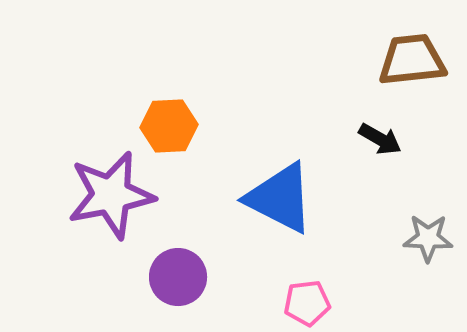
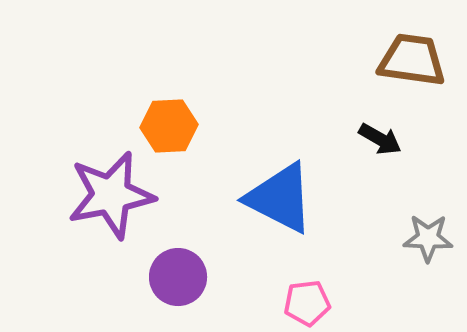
brown trapezoid: rotated 14 degrees clockwise
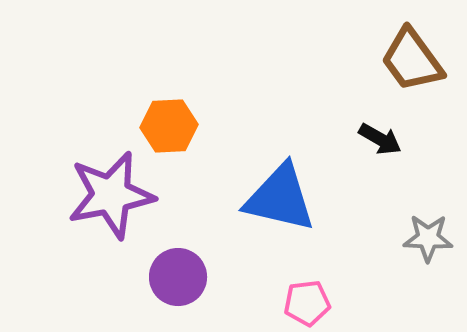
brown trapezoid: rotated 134 degrees counterclockwise
blue triangle: rotated 14 degrees counterclockwise
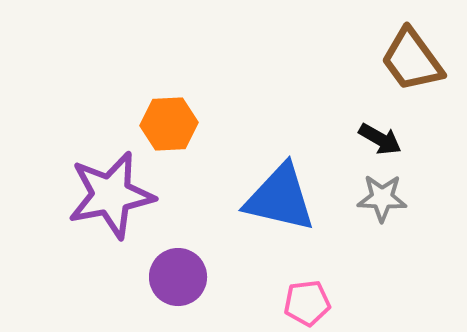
orange hexagon: moved 2 px up
gray star: moved 46 px left, 40 px up
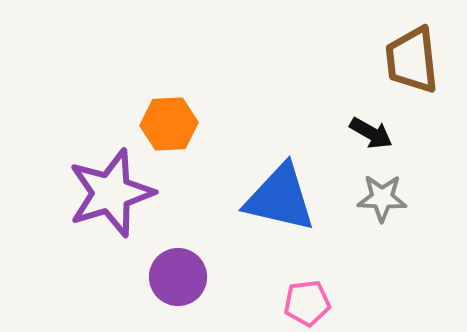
brown trapezoid: rotated 30 degrees clockwise
black arrow: moved 9 px left, 6 px up
purple star: moved 2 px up; rotated 6 degrees counterclockwise
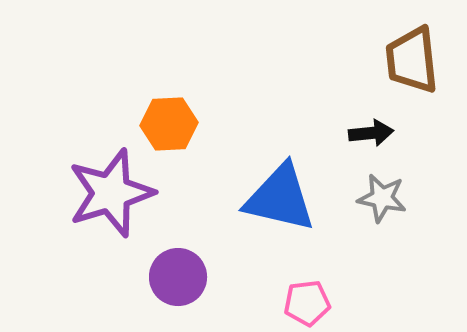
black arrow: rotated 36 degrees counterclockwise
gray star: rotated 9 degrees clockwise
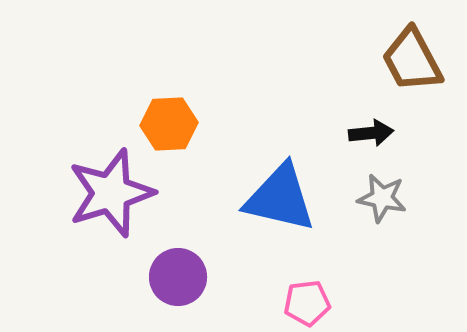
brown trapezoid: rotated 22 degrees counterclockwise
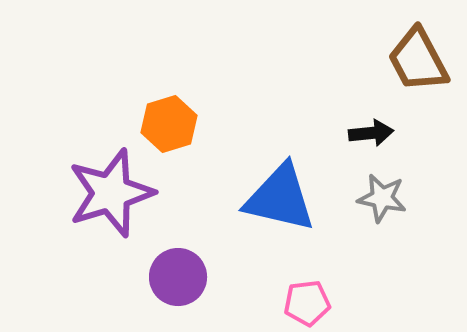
brown trapezoid: moved 6 px right
orange hexagon: rotated 14 degrees counterclockwise
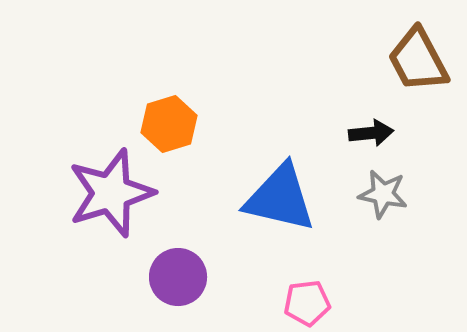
gray star: moved 1 px right, 4 px up
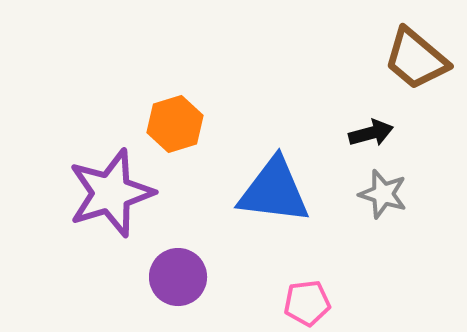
brown trapezoid: moved 2 px left, 1 px up; rotated 22 degrees counterclockwise
orange hexagon: moved 6 px right
black arrow: rotated 9 degrees counterclockwise
gray star: rotated 6 degrees clockwise
blue triangle: moved 6 px left, 7 px up; rotated 6 degrees counterclockwise
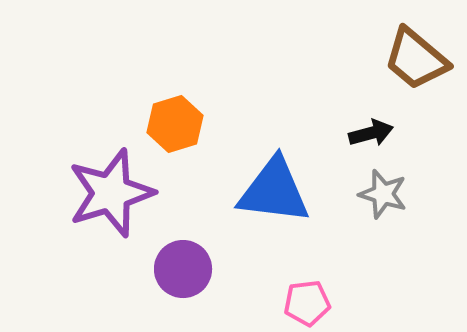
purple circle: moved 5 px right, 8 px up
